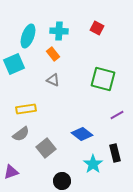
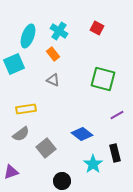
cyan cross: rotated 30 degrees clockwise
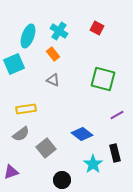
black circle: moved 1 px up
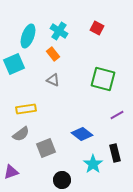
gray square: rotated 18 degrees clockwise
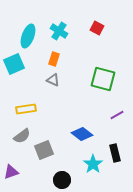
orange rectangle: moved 1 px right, 5 px down; rotated 56 degrees clockwise
gray semicircle: moved 1 px right, 2 px down
gray square: moved 2 px left, 2 px down
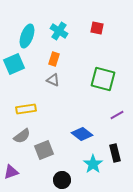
red square: rotated 16 degrees counterclockwise
cyan ellipse: moved 1 px left
